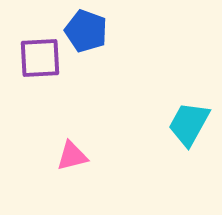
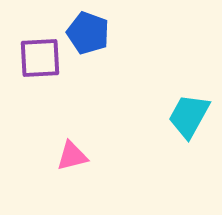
blue pentagon: moved 2 px right, 2 px down
cyan trapezoid: moved 8 px up
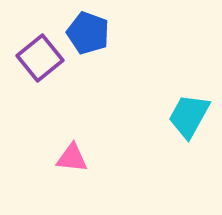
purple square: rotated 36 degrees counterclockwise
pink triangle: moved 2 px down; rotated 20 degrees clockwise
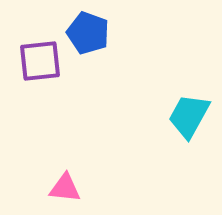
purple square: moved 3 px down; rotated 33 degrees clockwise
pink triangle: moved 7 px left, 30 px down
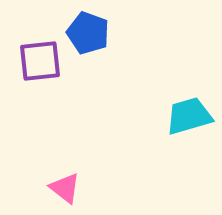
cyan trapezoid: rotated 45 degrees clockwise
pink triangle: rotated 32 degrees clockwise
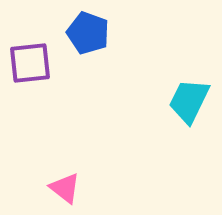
purple square: moved 10 px left, 2 px down
cyan trapezoid: moved 15 px up; rotated 48 degrees counterclockwise
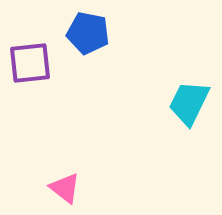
blue pentagon: rotated 9 degrees counterclockwise
cyan trapezoid: moved 2 px down
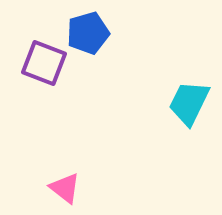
blue pentagon: rotated 27 degrees counterclockwise
purple square: moved 14 px right; rotated 27 degrees clockwise
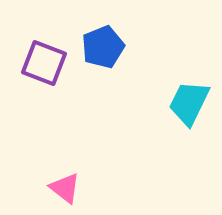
blue pentagon: moved 15 px right, 14 px down; rotated 6 degrees counterclockwise
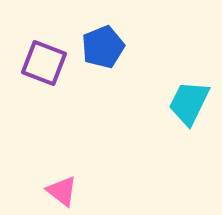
pink triangle: moved 3 px left, 3 px down
